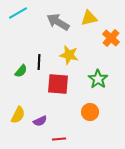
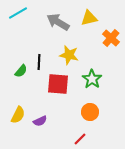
green star: moved 6 px left
red line: moved 21 px right; rotated 40 degrees counterclockwise
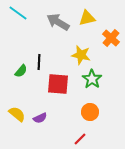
cyan line: rotated 66 degrees clockwise
yellow triangle: moved 2 px left
yellow star: moved 12 px right
yellow semicircle: moved 1 px left, 1 px up; rotated 78 degrees counterclockwise
purple semicircle: moved 3 px up
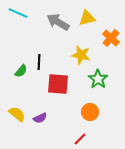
cyan line: rotated 12 degrees counterclockwise
green star: moved 6 px right
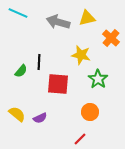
gray arrow: rotated 15 degrees counterclockwise
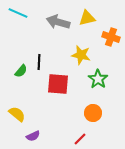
orange cross: moved 1 px up; rotated 24 degrees counterclockwise
orange circle: moved 3 px right, 1 px down
purple semicircle: moved 7 px left, 18 px down
